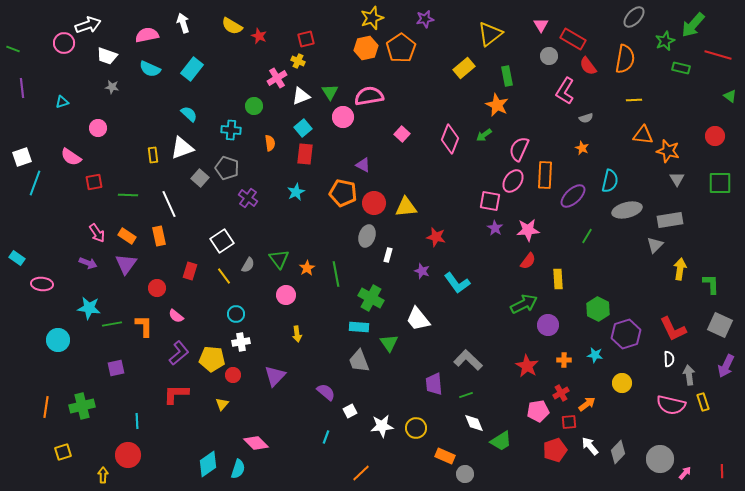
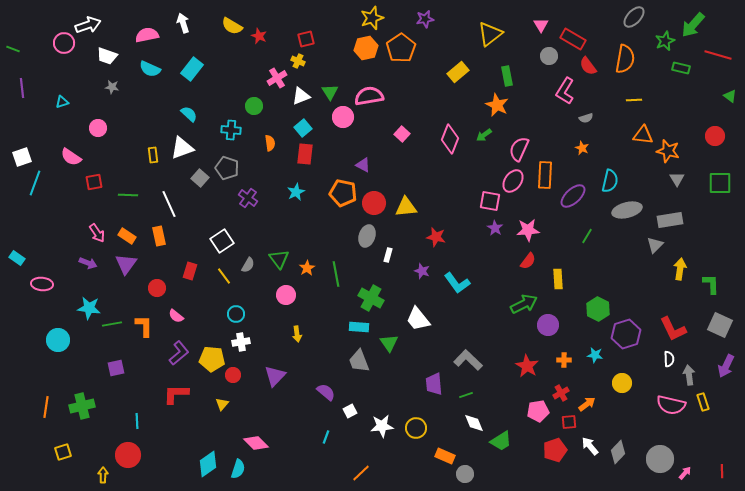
yellow rectangle at (464, 68): moved 6 px left, 4 px down
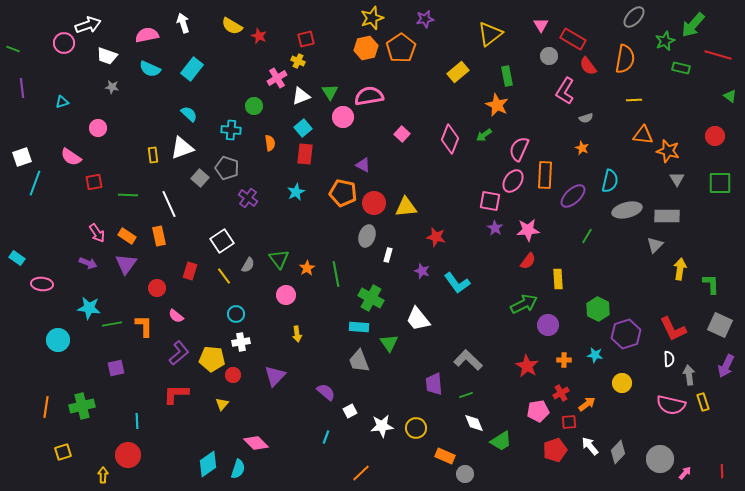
gray rectangle at (670, 220): moved 3 px left, 4 px up; rotated 10 degrees clockwise
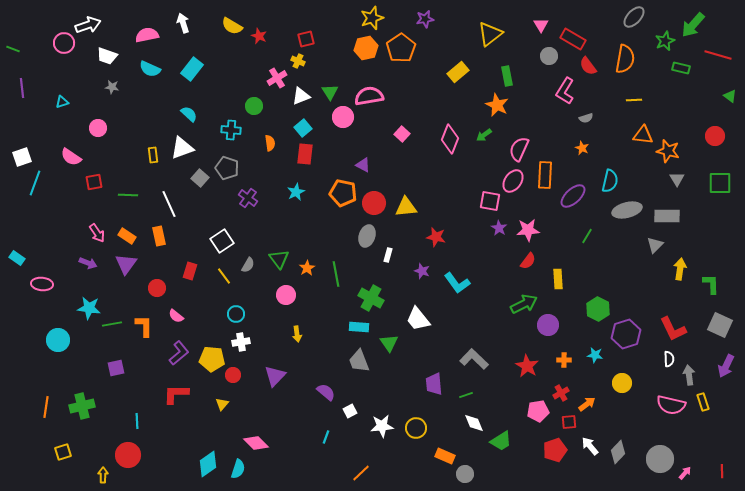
purple star at (495, 228): moved 4 px right
gray L-shape at (468, 360): moved 6 px right, 1 px up
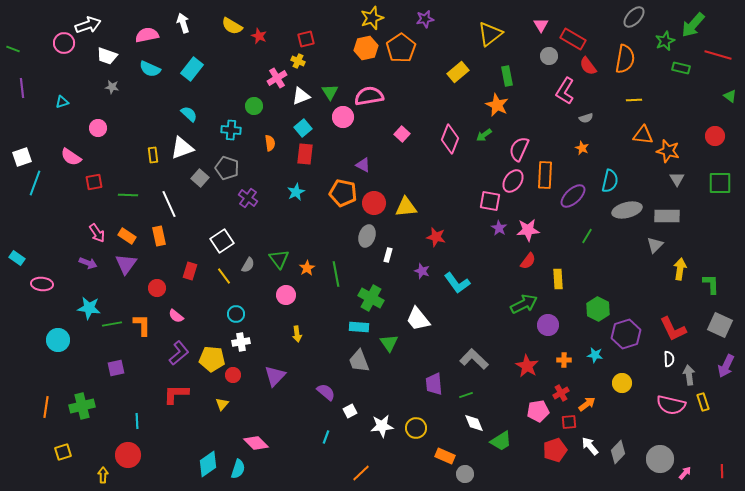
orange L-shape at (144, 326): moved 2 px left, 1 px up
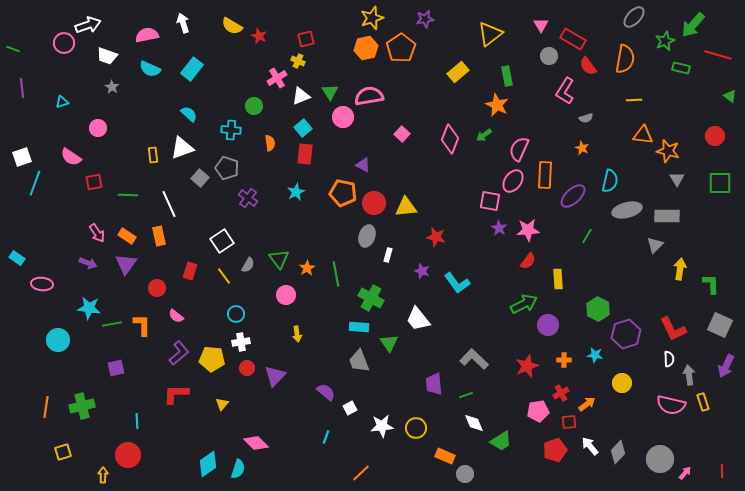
gray star at (112, 87): rotated 24 degrees clockwise
red star at (527, 366): rotated 20 degrees clockwise
red circle at (233, 375): moved 14 px right, 7 px up
white square at (350, 411): moved 3 px up
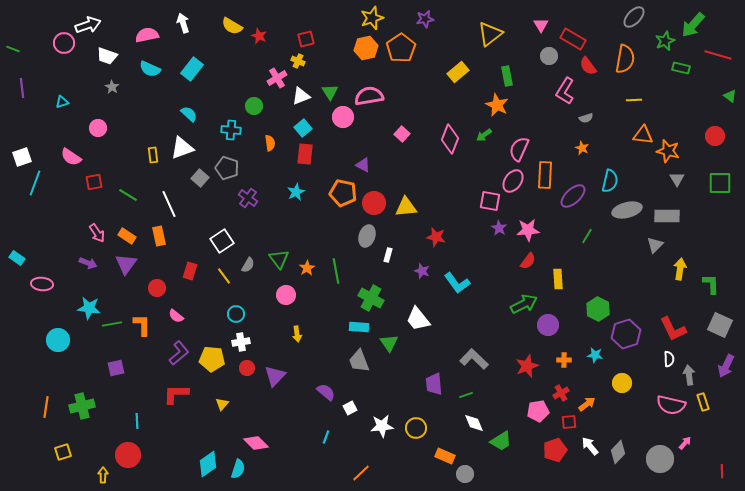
green line at (128, 195): rotated 30 degrees clockwise
green line at (336, 274): moved 3 px up
pink arrow at (685, 473): moved 30 px up
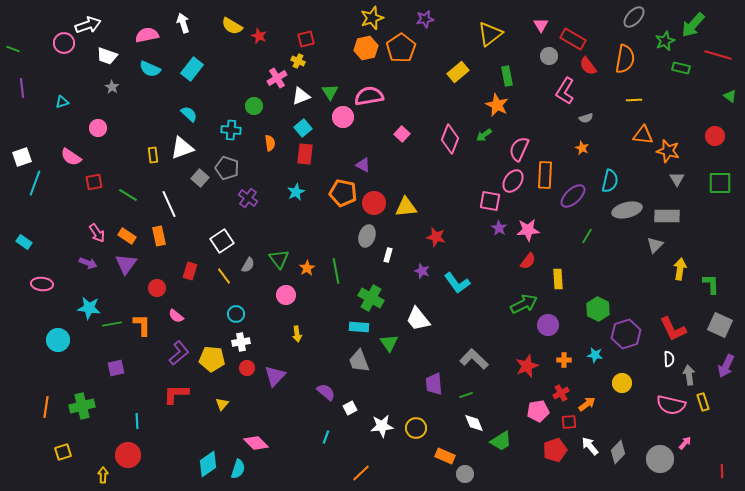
cyan rectangle at (17, 258): moved 7 px right, 16 px up
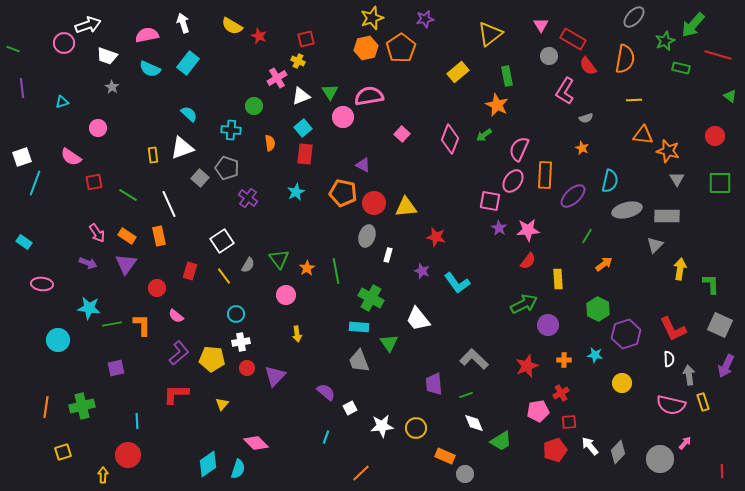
cyan rectangle at (192, 69): moved 4 px left, 6 px up
orange arrow at (587, 404): moved 17 px right, 140 px up
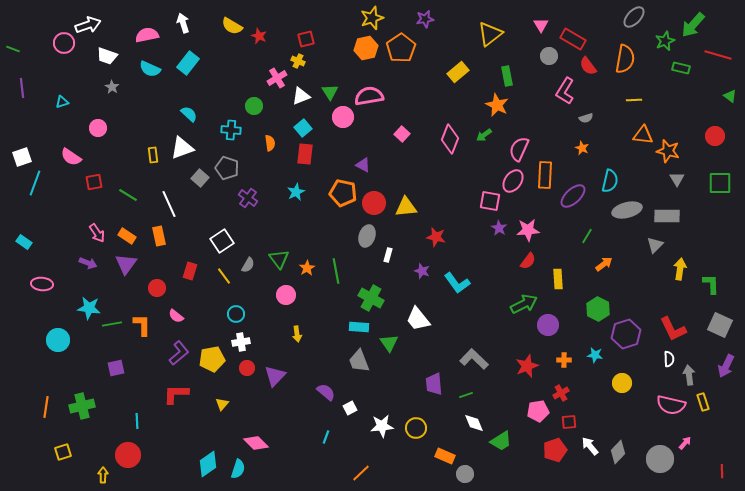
yellow pentagon at (212, 359): rotated 15 degrees counterclockwise
